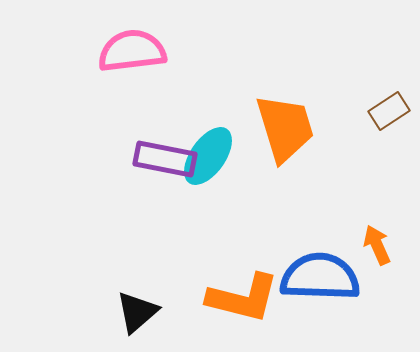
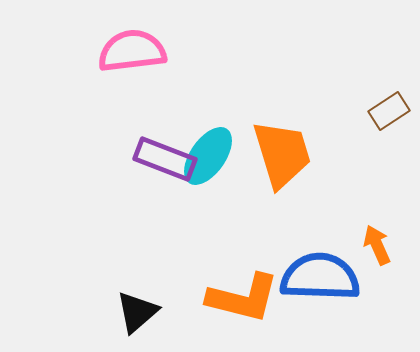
orange trapezoid: moved 3 px left, 26 px down
purple rectangle: rotated 10 degrees clockwise
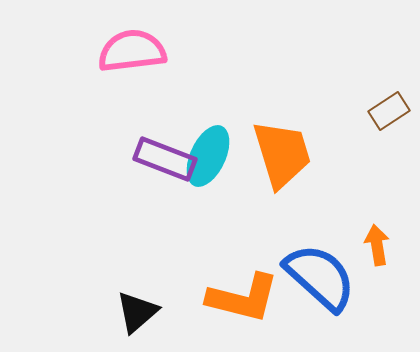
cyan ellipse: rotated 10 degrees counterclockwise
orange arrow: rotated 15 degrees clockwise
blue semicircle: rotated 40 degrees clockwise
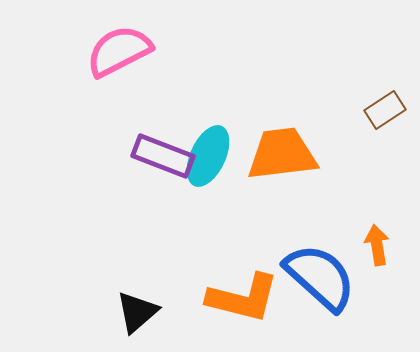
pink semicircle: moved 13 px left; rotated 20 degrees counterclockwise
brown rectangle: moved 4 px left, 1 px up
orange trapezoid: rotated 80 degrees counterclockwise
purple rectangle: moved 2 px left, 3 px up
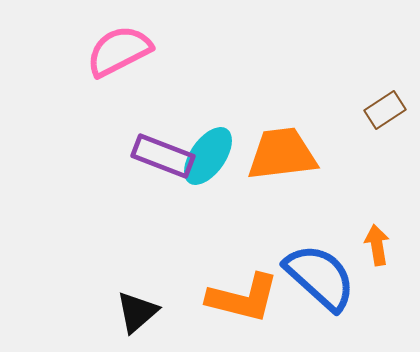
cyan ellipse: rotated 10 degrees clockwise
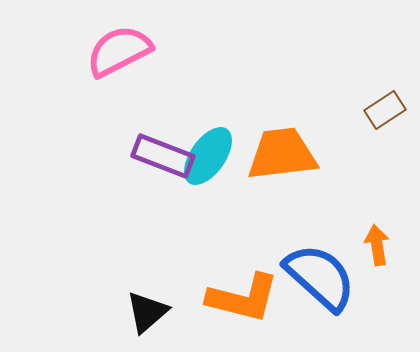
black triangle: moved 10 px right
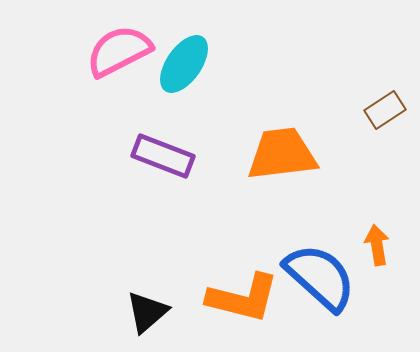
cyan ellipse: moved 24 px left, 92 px up
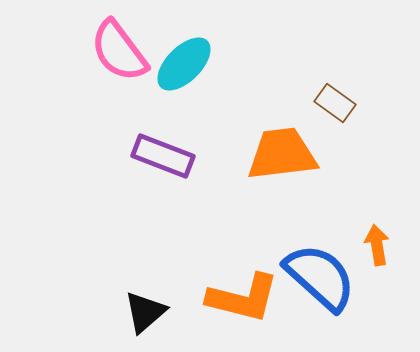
pink semicircle: rotated 100 degrees counterclockwise
cyan ellipse: rotated 10 degrees clockwise
brown rectangle: moved 50 px left, 7 px up; rotated 69 degrees clockwise
black triangle: moved 2 px left
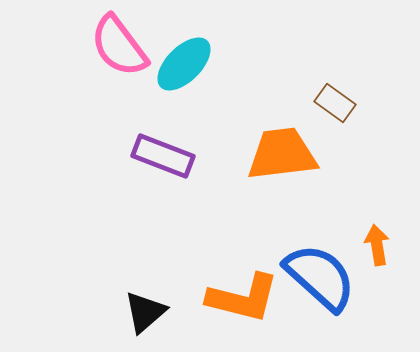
pink semicircle: moved 5 px up
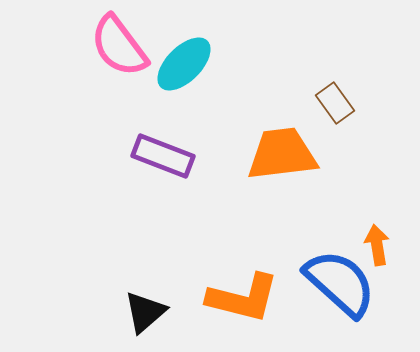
brown rectangle: rotated 18 degrees clockwise
blue semicircle: moved 20 px right, 6 px down
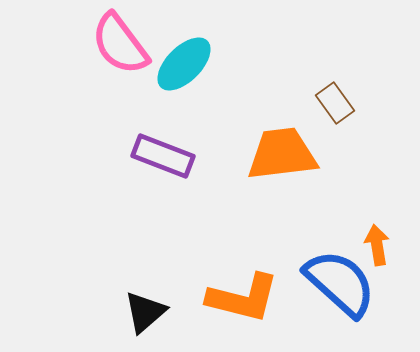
pink semicircle: moved 1 px right, 2 px up
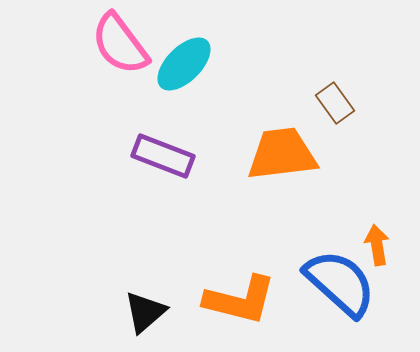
orange L-shape: moved 3 px left, 2 px down
